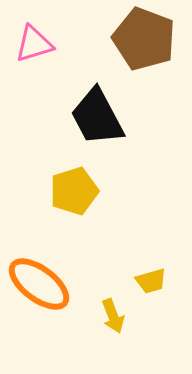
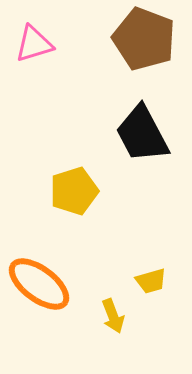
black trapezoid: moved 45 px right, 17 px down
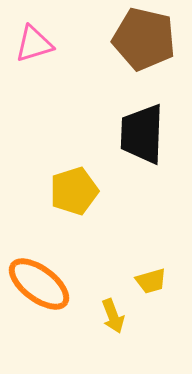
brown pentagon: rotated 8 degrees counterclockwise
black trapezoid: rotated 30 degrees clockwise
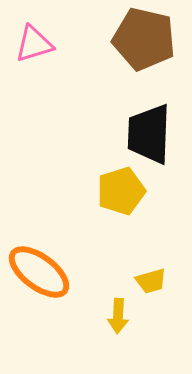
black trapezoid: moved 7 px right
yellow pentagon: moved 47 px right
orange ellipse: moved 12 px up
yellow arrow: moved 5 px right; rotated 24 degrees clockwise
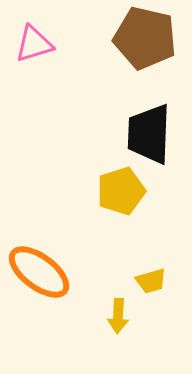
brown pentagon: moved 1 px right, 1 px up
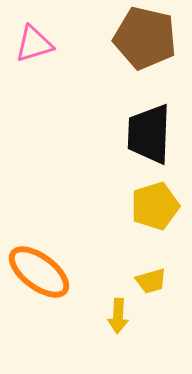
yellow pentagon: moved 34 px right, 15 px down
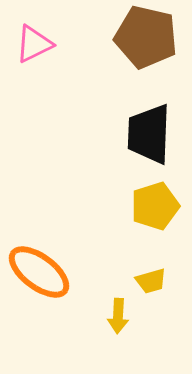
brown pentagon: moved 1 px right, 1 px up
pink triangle: rotated 9 degrees counterclockwise
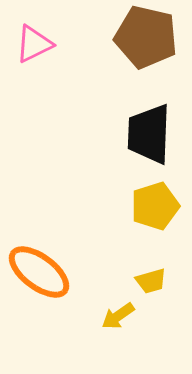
yellow arrow: rotated 52 degrees clockwise
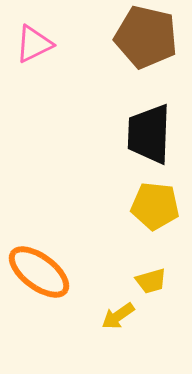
yellow pentagon: rotated 24 degrees clockwise
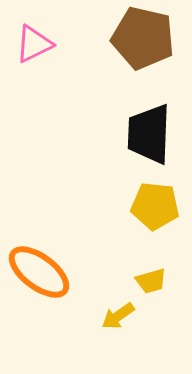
brown pentagon: moved 3 px left, 1 px down
